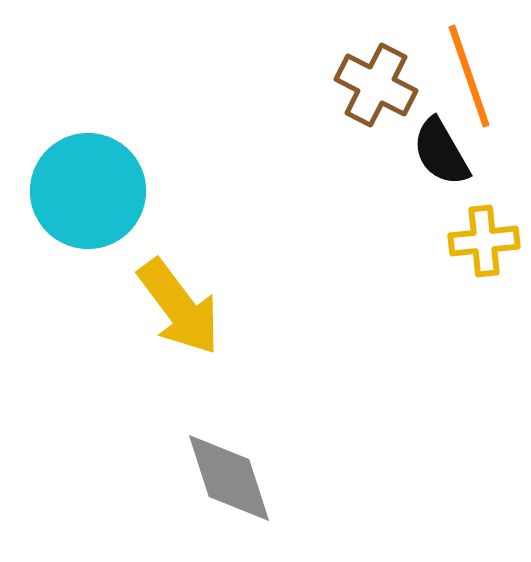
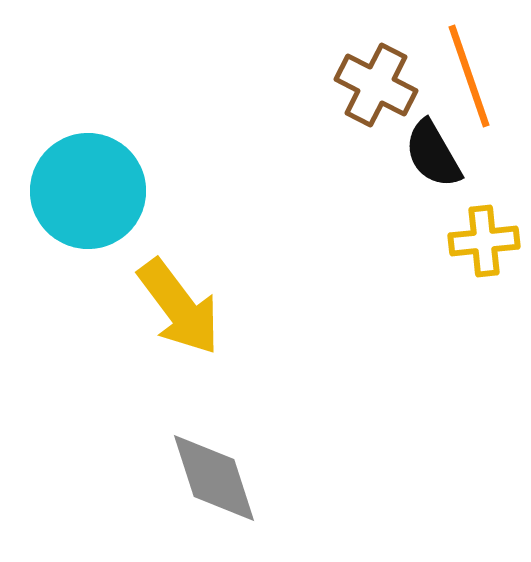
black semicircle: moved 8 px left, 2 px down
gray diamond: moved 15 px left
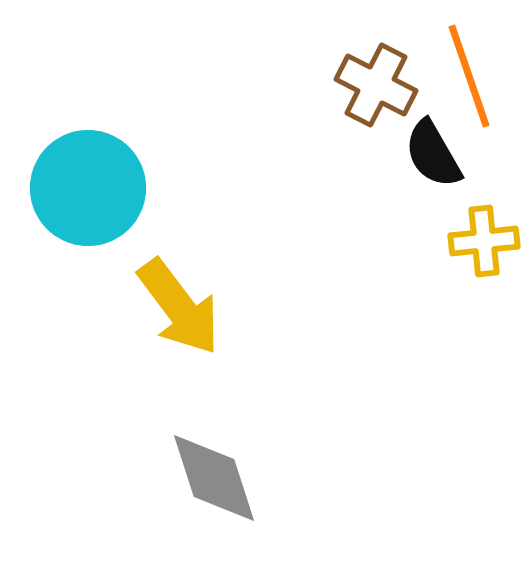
cyan circle: moved 3 px up
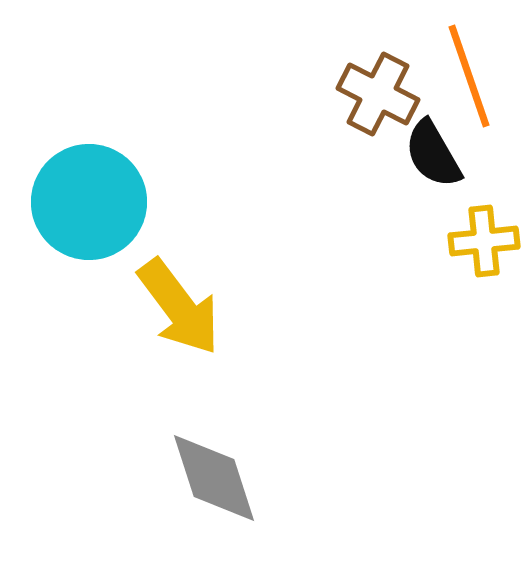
brown cross: moved 2 px right, 9 px down
cyan circle: moved 1 px right, 14 px down
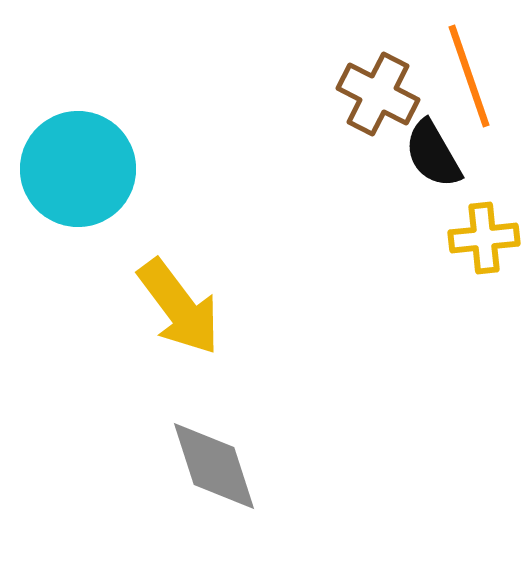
cyan circle: moved 11 px left, 33 px up
yellow cross: moved 3 px up
gray diamond: moved 12 px up
